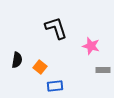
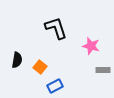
blue rectangle: rotated 21 degrees counterclockwise
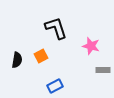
orange square: moved 1 px right, 11 px up; rotated 24 degrees clockwise
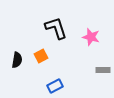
pink star: moved 9 px up
